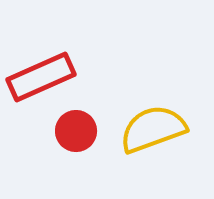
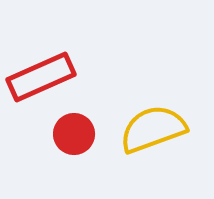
red circle: moved 2 px left, 3 px down
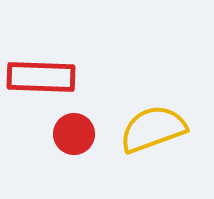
red rectangle: rotated 26 degrees clockwise
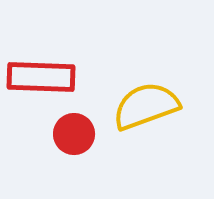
yellow semicircle: moved 7 px left, 23 px up
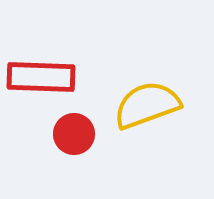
yellow semicircle: moved 1 px right, 1 px up
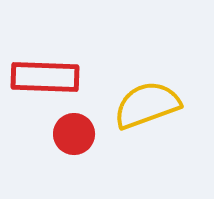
red rectangle: moved 4 px right
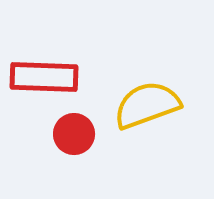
red rectangle: moved 1 px left
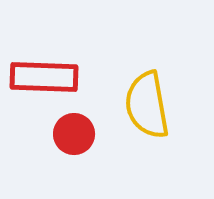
yellow semicircle: rotated 80 degrees counterclockwise
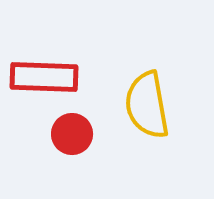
red circle: moved 2 px left
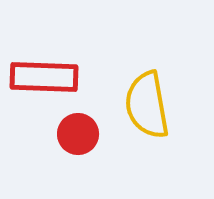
red circle: moved 6 px right
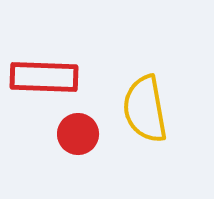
yellow semicircle: moved 2 px left, 4 px down
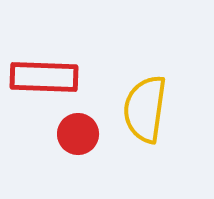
yellow semicircle: rotated 18 degrees clockwise
